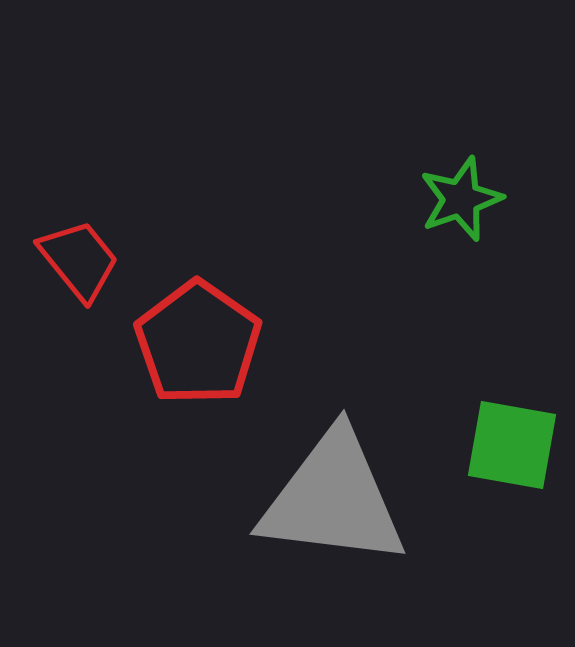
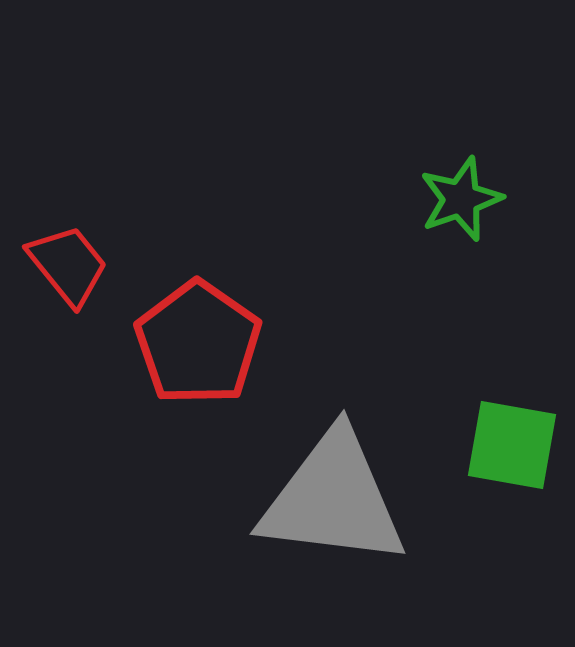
red trapezoid: moved 11 px left, 5 px down
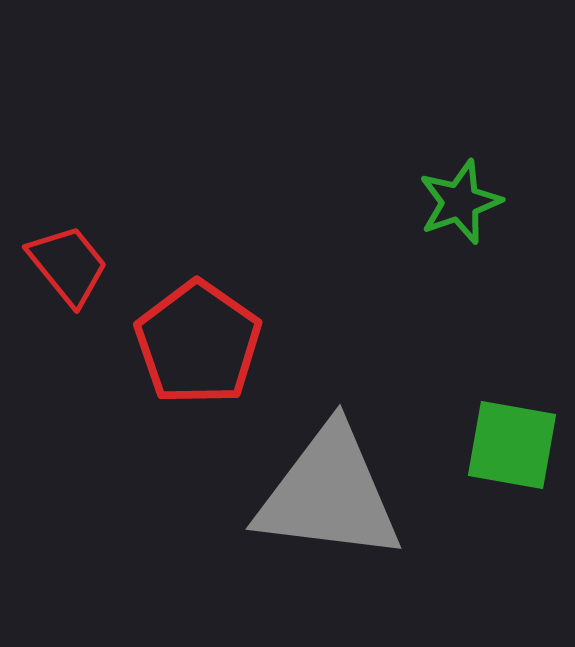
green star: moved 1 px left, 3 px down
gray triangle: moved 4 px left, 5 px up
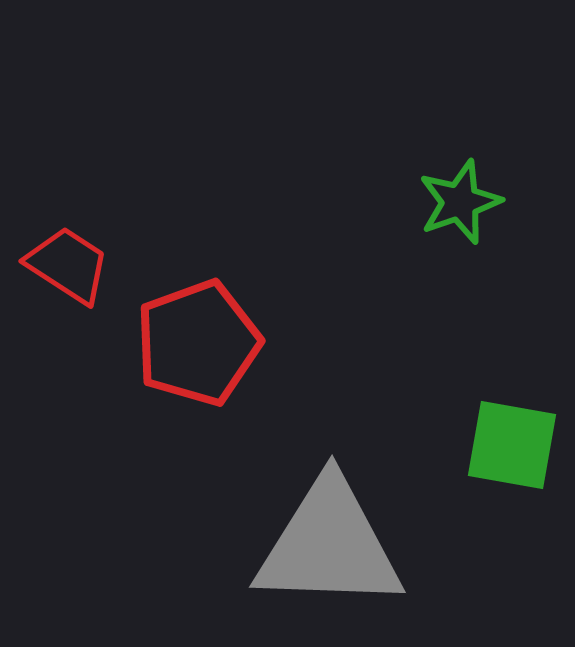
red trapezoid: rotated 18 degrees counterclockwise
red pentagon: rotated 17 degrees clockwise
gray triangle: moved 51 px down; rotated 5 degrees counterclockwise
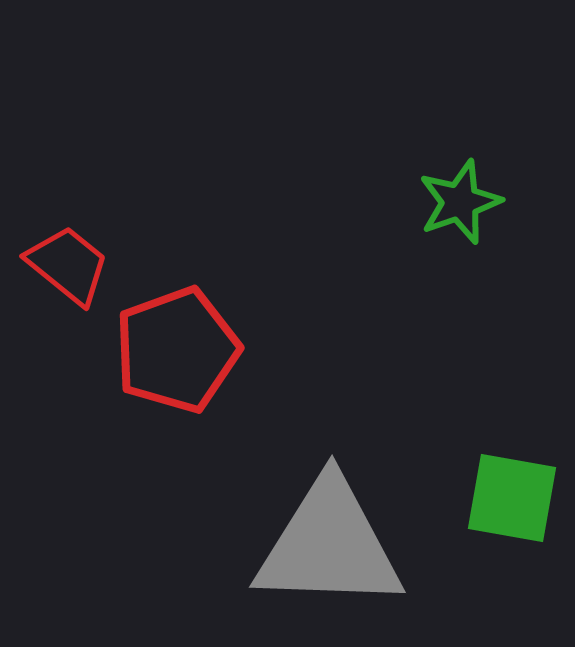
red trapezoid: rotated 6 degrees clockwise
red pentagon: moved 21 px left, 7 px down
green square: moved 53 px down
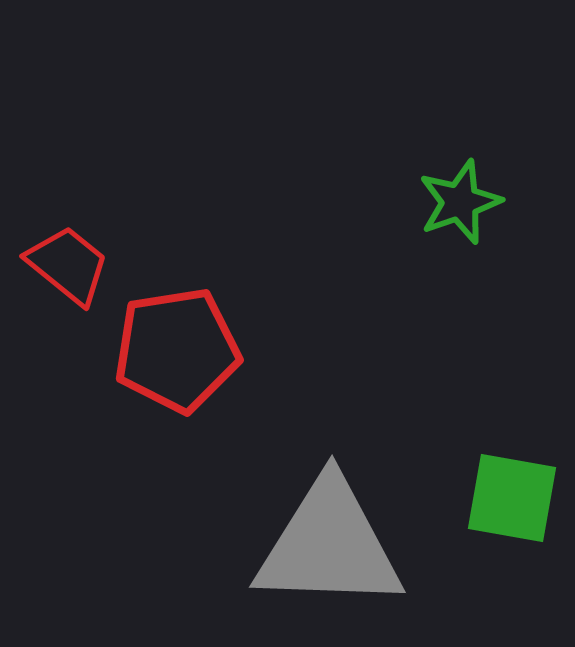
red pentagon: rotated 11 degrees clockwise
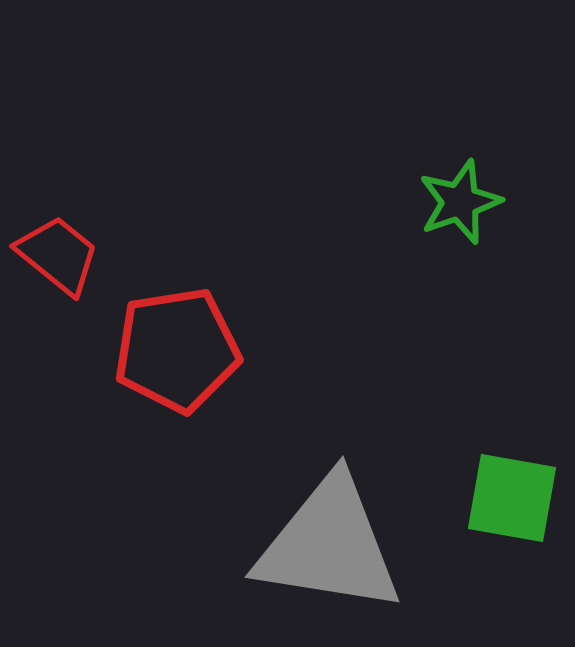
red trapezoid: moved 10 px left, 10 px up
gray triangle: rotated 7 degrees clockwise
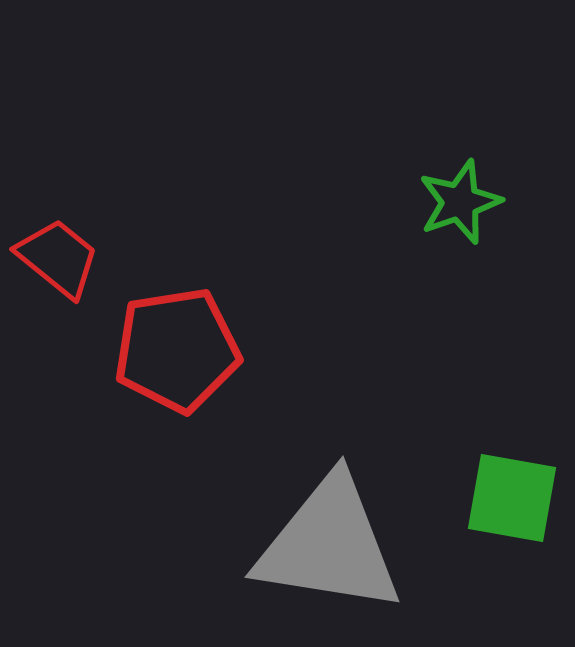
red trapezoid: moved 3 px down
